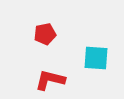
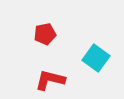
cyan square: rotated 32 degrees clockwise
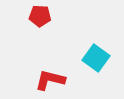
red pentagon: moved 5 px left, 18 px up; rotated 15 degrees clockwise
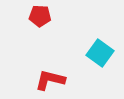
cyan square: moved 4 px right, 5 px up
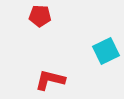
cyan square: moved 6 px right, 2 px up; rotated 28 degrees clockwise
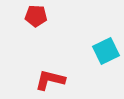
red pentagon: moved 4 px left
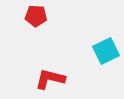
red L-shape: moved 1 px up
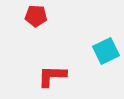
red L-shape: moved 2 px right, 3 px up; rotated 12 degrees counterclockwise
